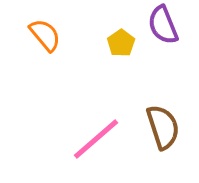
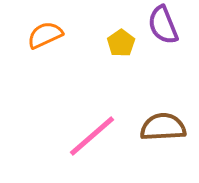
orange semicircle: rotated 75 degrees counterclockwise
brown semicircle: rotated 75 degrees counterclockwise
pink line: moved 4 px left, 3 px up
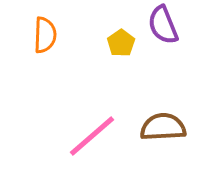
orange semicircle: rotated 117 degrees clockwise
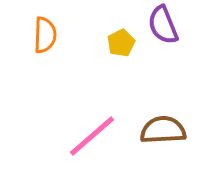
yellow pentagon: rotated 8 degrees clockwise
brown semicircle: moved 3 px down
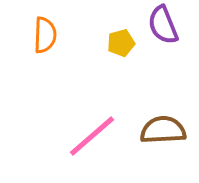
yellow pentagon: rotated 12 degrees clockwise
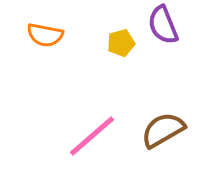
orange semicircle: rotated 99 degrees clockwise
brown semicircle: rotated 27 degrees counterclockwise
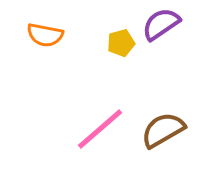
purple semicircle: moved 2 px left, 1 px up; rotated 78 degrees clockwise
pink line: moved 8 px right, 7 px up
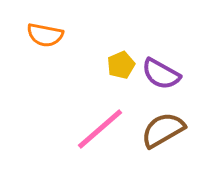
purple semicircle: moved 50 px down; rotated 117 degrees counterclockwise
yellow pentagon: moved 22 px down; rotated 8 degrees counterclockwise
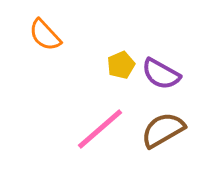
orange semicircle: rotated 36 degrees clockwise
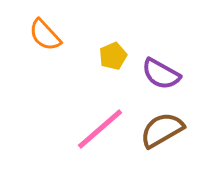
yellow pentagon: moved 8 px left, 9 px up
brown semicircle: moved 1 px left
